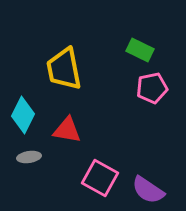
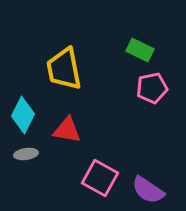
gray ellipse: moved 3 px left, 3 px up
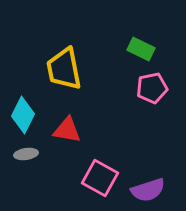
green rectangle: moved 1 px right, 1 px up
purple semicircle: rotated 52 degrees counterclockwise
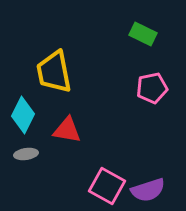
green rectangle: moved 2 px right, 15 px up
yellow trapezoid: moved 10 px left, 3 px down
pink square: moved 7 px right, 8 px down
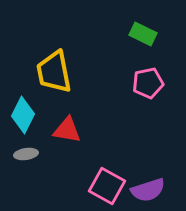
pink pentagon: moved 4 px left, 5 px up
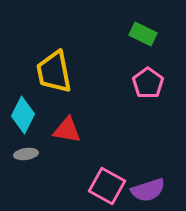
pink pentagon: rotated 24 degrees counterclockwise
